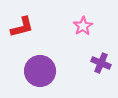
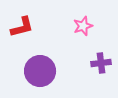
pink star: rotated 12 degrees clockwise
purple cross: rotated 30 degrees counterclockwise
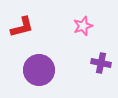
purple cross: rotated 18 degrees clockwise
purple circle: moved 1 px left, 1 px up
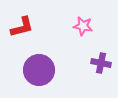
pink star: rotated 30 degrees clockwise
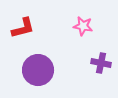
red L-shape: moved 1 px right, 1 px down
purple circle: moved 1 px left
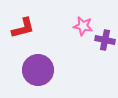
purple cross: moved 4 px right, 23 px up
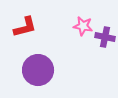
red L-shape: moved 2 px right, 1 px up
purple cross: moved 3 px up
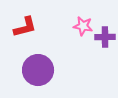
purple cross: rotated 12 degrees counterclockwise
